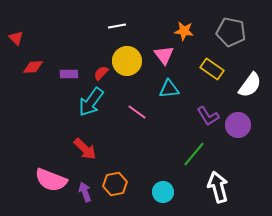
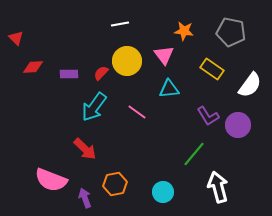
white line: moved 3 px right, 2 px up
cyan arrow: moved 3 px right, 5 px down
purple arrow: moved 6 px down
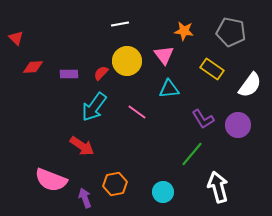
purple L-shape: moved 5 px left, 3 px down
red arrow: moved 3 px left, 3 px up; rotated 10 degrees counterclockwise
green line: moved 2 px left
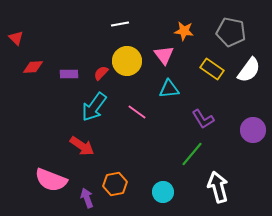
white semicircle: moved 1 px left, 15 px up
purple circle: moved 15 px right, 5 px down
purple arrow: moved 2 px right
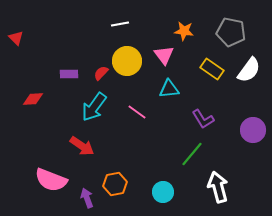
red diamond: moved 32 px down
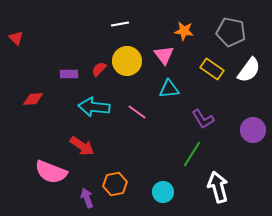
red semicircle: moved 2 px left, 4 px up
cyan arrow: rotated 60 degrees clockwise
green line: rotated 8 degrees counterclockwise
pink semicircle: moved 8 px up
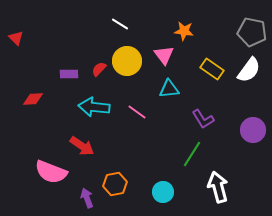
white line: rotated 42 degrees clockwise
gray pentagon: moved 21 px right
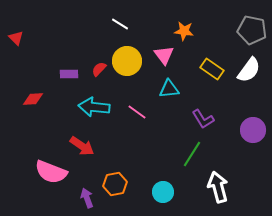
gray pentagon: moved 2 px up
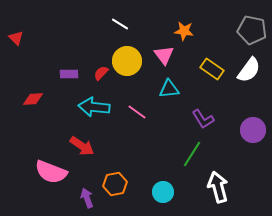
red semicircle: moved 2 px right, 4 px down
